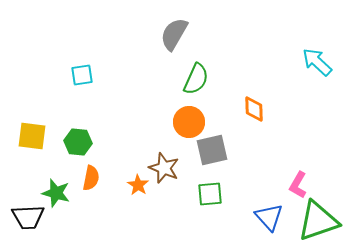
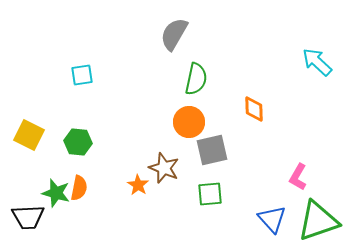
green semicircle: rotated 12 degrees counterclockwise
yellow square: moved 3 px left, 1 px up; rotated 20 degrees clockwise
orange semicircle: moved 12 px left, 10 px down
pink L-shape: moved 8 px up
blue triangle: moved 3 px right, 2 px down
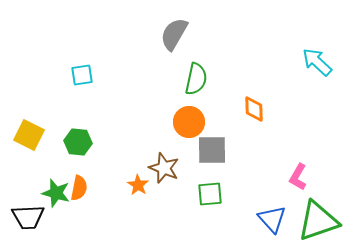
gray square: rotated 12 degrees clockwise
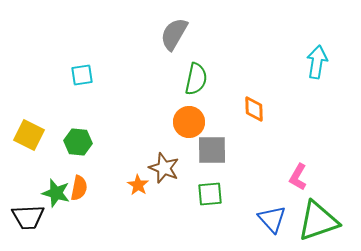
cyan arrow: rotated 56 degrees clockwise
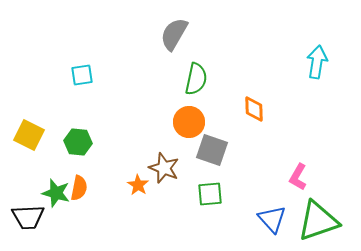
gray square: rotated 20 degrees clockwise
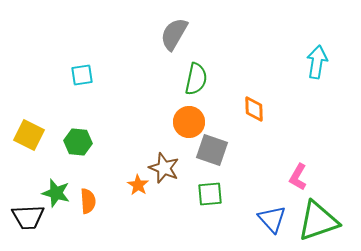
orange semicircle: moved 9 px right, 13 px down; rotated 15 degrees counterclockwise
